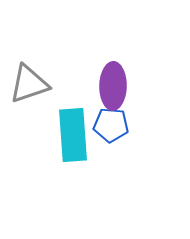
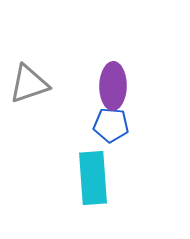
cyan rectangle: moved 20 px right, 43 px down
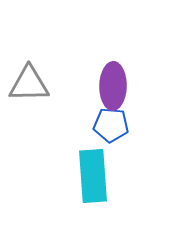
gray triangle: rotated 18 degrees clockwise
cyan rectangle: moved 2 px up
